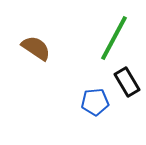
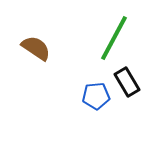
blue pentagon: moved 1 px right, 6 px up
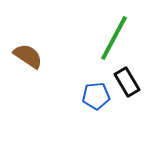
brown semicircle: moved 8 px left, 8 px down
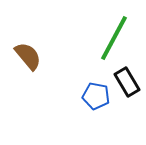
brown semicircle: rotated 16 degrees clockwise
blue pentagon: rotated 16 degrees clockwise
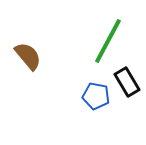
green line: moved 6 px left, 3 px down
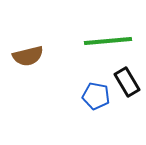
green line: rotated 57 degrees clockwise
brown semicircle: rotated 116 degrees clockwise
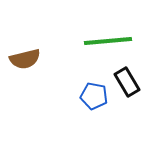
brown semicircle: moved 3 px left, 3 px down
blue pentagon: moved 2 px left
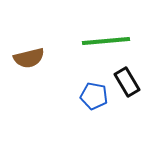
green line: moved 2 px left
brown semicircle: moved 4 px right, 1 px up
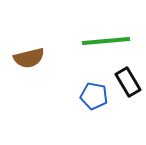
black rectangle: moved 1 px right
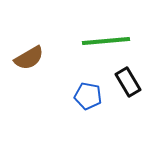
brown semicircle: rotated 16 degrees counterclockwise
blue pentagon: moved 6 px left
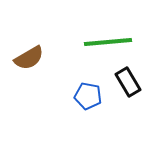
green line: moved 2 px right, 1 px down
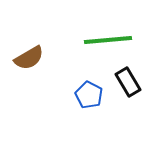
green line: moved 2 px up
blue pentagon: moved 1 px right, 1 px up; rotated 16 degrees clockwise
